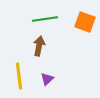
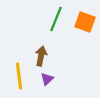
green line: moved 11 px right; rotated 60 degrees counterclockwise
brown arrow: moved 2 px right, 10 px down
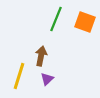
yellow line: rotated 24 degrees clockwise
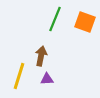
green line: moved 1 px left
purple triangle: rotated 40 degrees clockwise
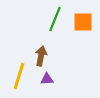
orange square: moved 2 px left; rotated 20 degrees counterclockwise
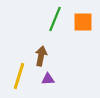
purple triangle: moved 1 px right
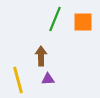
brown arrow: rotated 12 degrees counterclockwise
yellow line: moved 1 px left, 4 px down; rotated 32 degrees counterclockwise
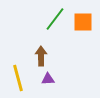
green line: rotated 15 degrees clockwise
yellow line: moved 2 px up
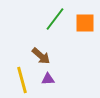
orange square: moved 2 px right, 1 px down
brown arrow: rotated 132 degrees clockwise
yellow line: moved 4 px right, 2 px down
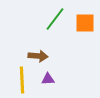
brown arrow: moved 3 px left; rotated 36 degrees counterclockwise
yellow line: rotated 12 degrees clockwise
